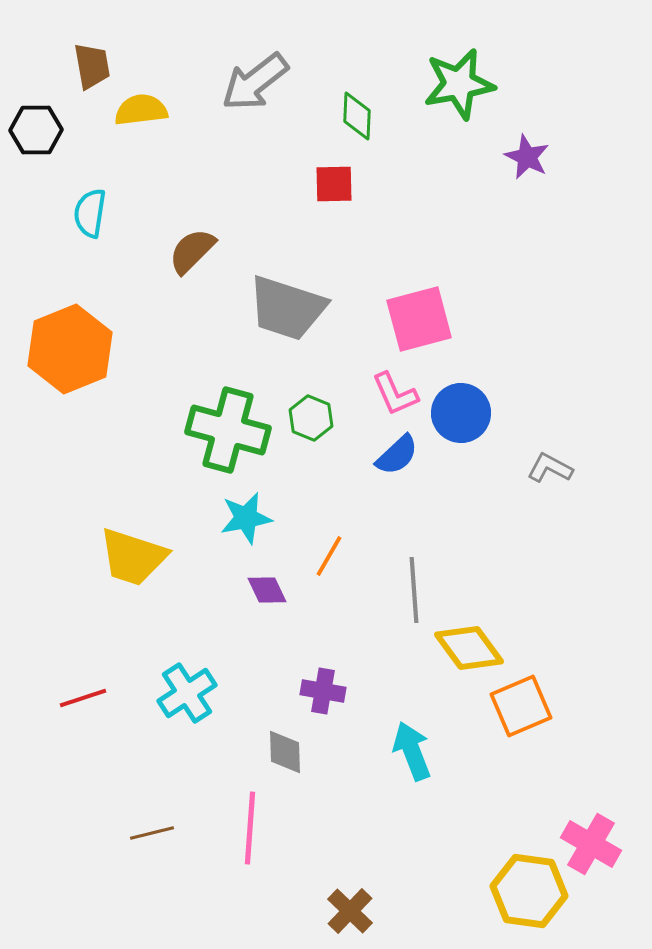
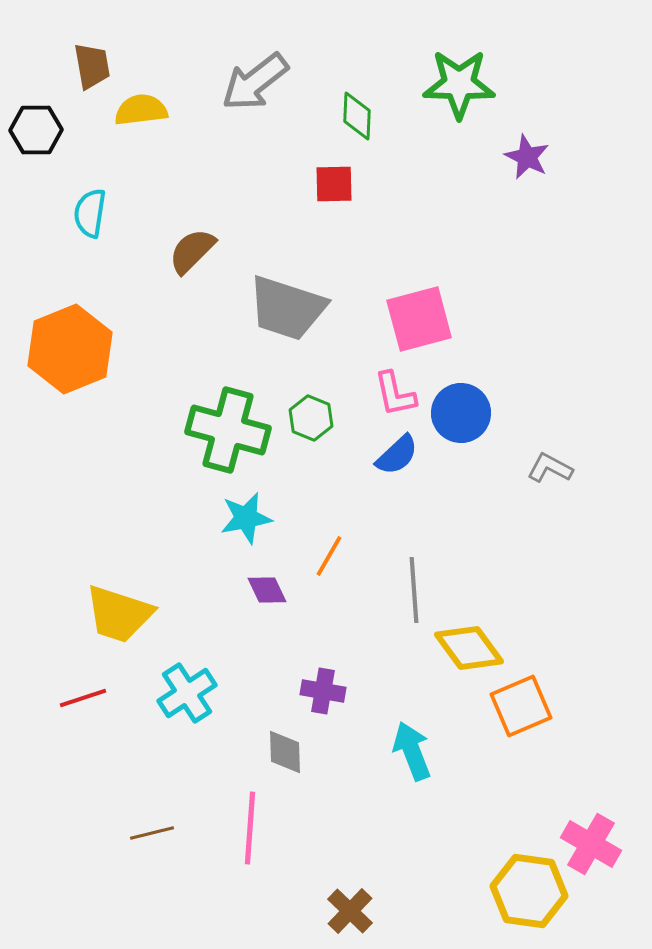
green star: rotated 12 degrees clockwise
pink L-shape: rotated 12 degrees clockwise
yellow trapezoid: moved 14 px left, 57 px down
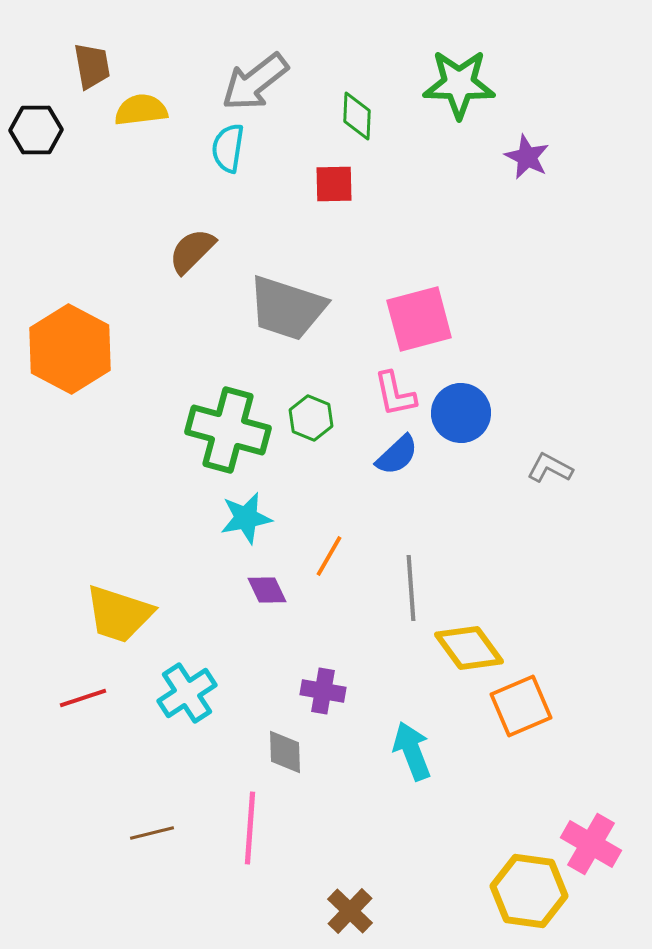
cyan semicircle: moved 138 px right, 65 px up
orange hexagon: rotated 10 degrees counterclockwise
gray line: moved 3 px left, 2 px up
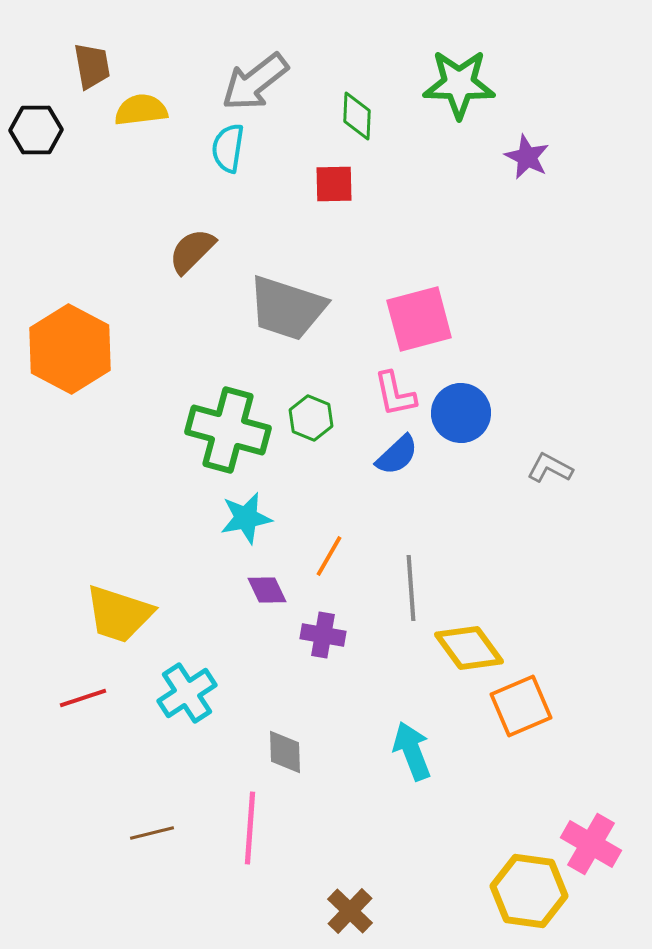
purple cross: moved 56 px up
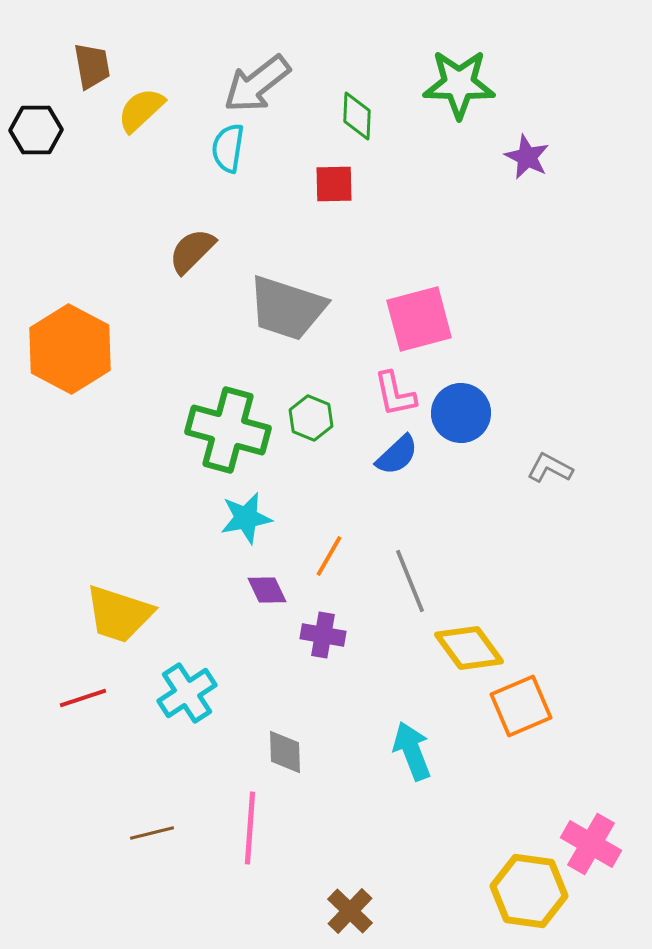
gray arrow: moved 2 px right, 2 px down
yellow semicircle: rotated 36 degrees counterclockwise
gray line: moved 1 px left, 7 px up; rotated 18 degrees counterclockwise
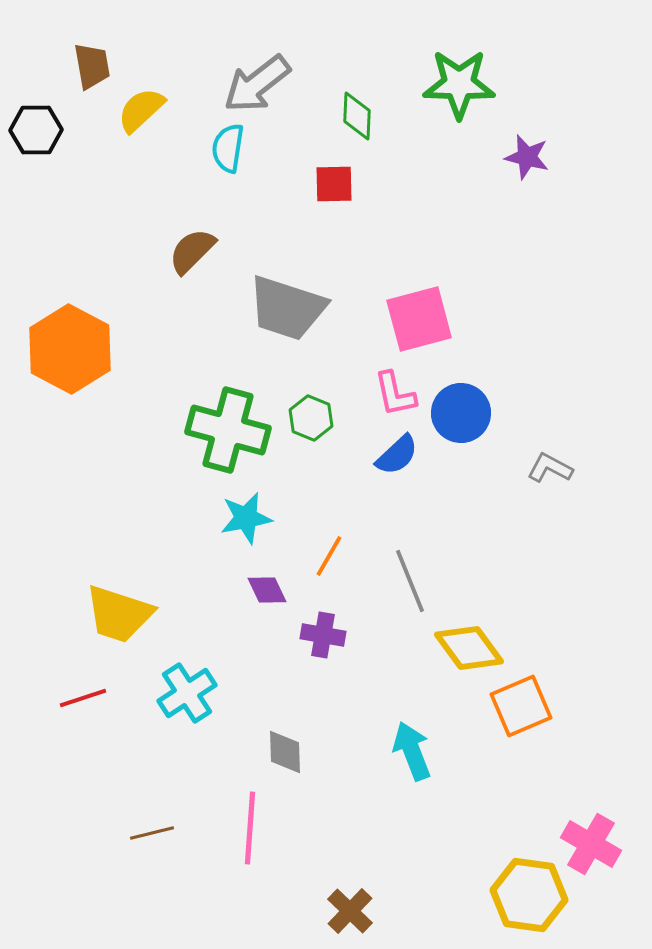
purple star: rotated 12 degrees counterclockwise
yellow hexagon: moved 4 px down
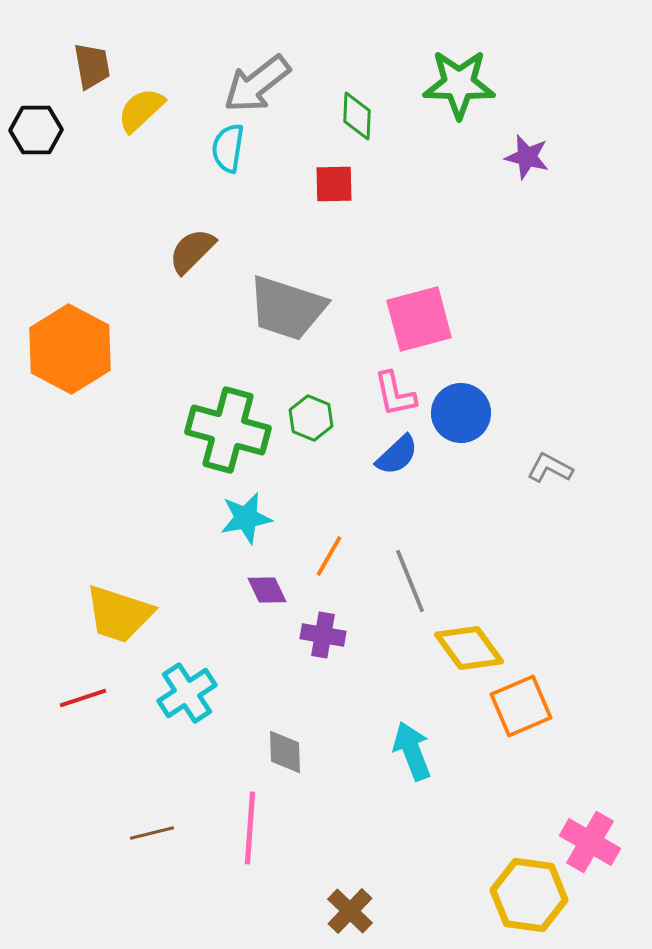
pink cross: moved 1 px left, 2 px up
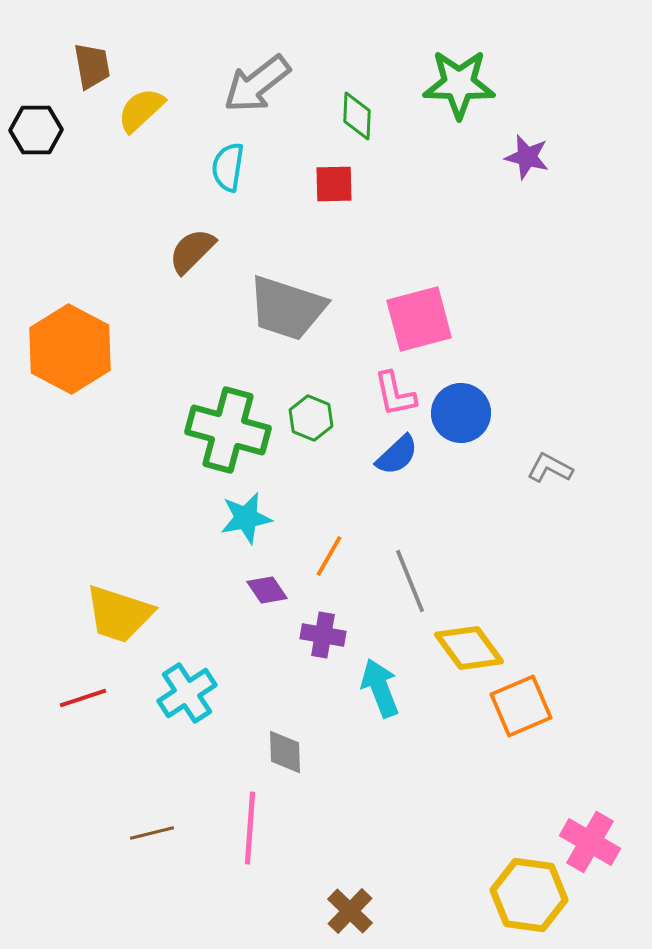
cyan semicircle: moved 19 px down
purple diamond: rotated 9 degrees counterclockwise
cyan arrow: moved 32 px left, 63 px up
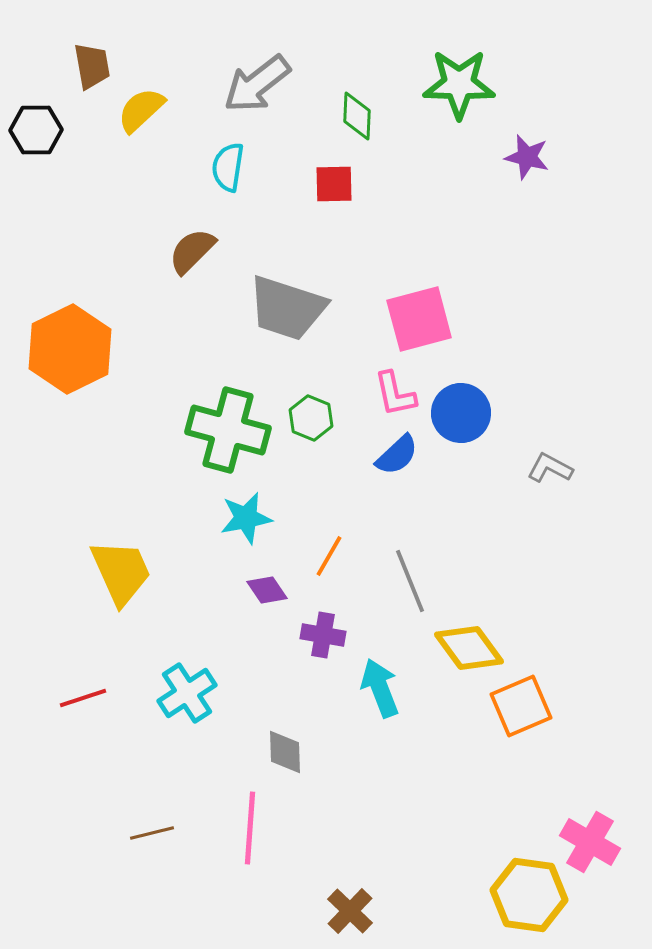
orange hexagon: rotated 6 degrees clockwise
yellow trapezoid: moved 2 px right, 42 px up; rotated 132 degrees counterclockwise
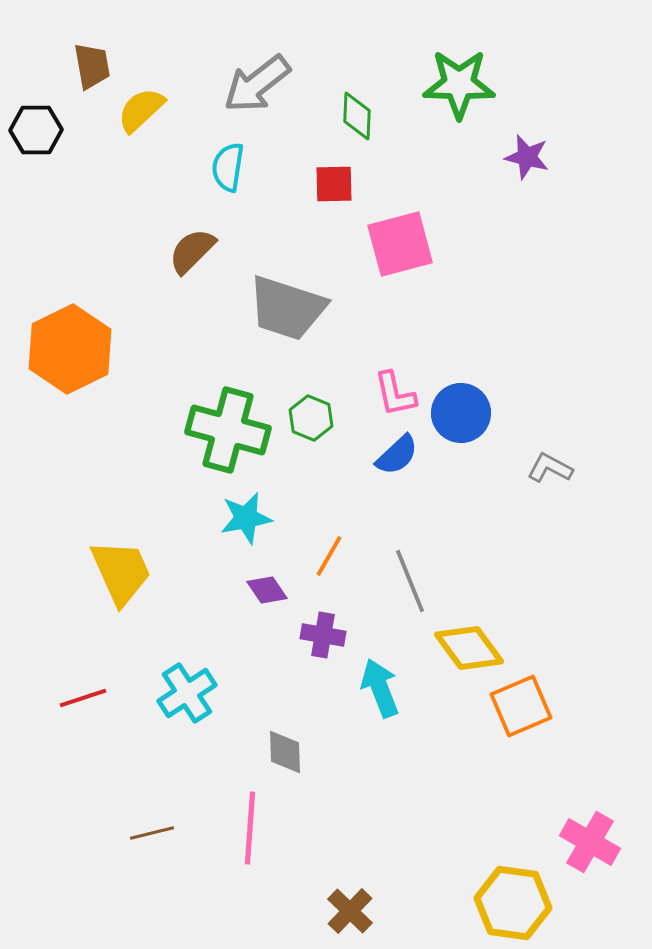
pink square: moved 19 px left, 75 px up
yellow hexagon: moved 16 px left, 8 px down
